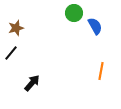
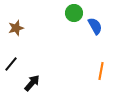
black line: moved 11 px down
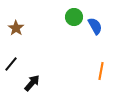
green circle: moved 4 px down
brown star: rotated 21 degrees counterclockwise
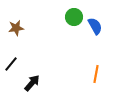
brown star: rotated 28 degrees clockwise
orange line: moved 5 px left, 3 px down
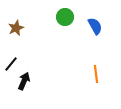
green circle: moved 9 px left
brown star: rotated 14 degrees counterclockwise
orange line: rotated 18 degrees counterclockwise
black arrow: moved 8 px left, 2 px up; rotated 18 degrees counterclockwise
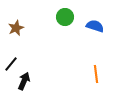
blue semicircle: rotated 42 degrees counterclockwise
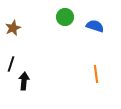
brown star: moved 3 px left
black line: rotated 21 degrees counterclockwise
black arrow: rotated 18 degrees counterclockwise
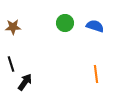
green circle: moved 6 px down
brown star: moved 1 px up; rotated 21 degrees clockwise
black line: rotated 35 degrees counterclockwise
black arrow: moved 1 px right, 1 px down; rotated 30 degrees clockwise
